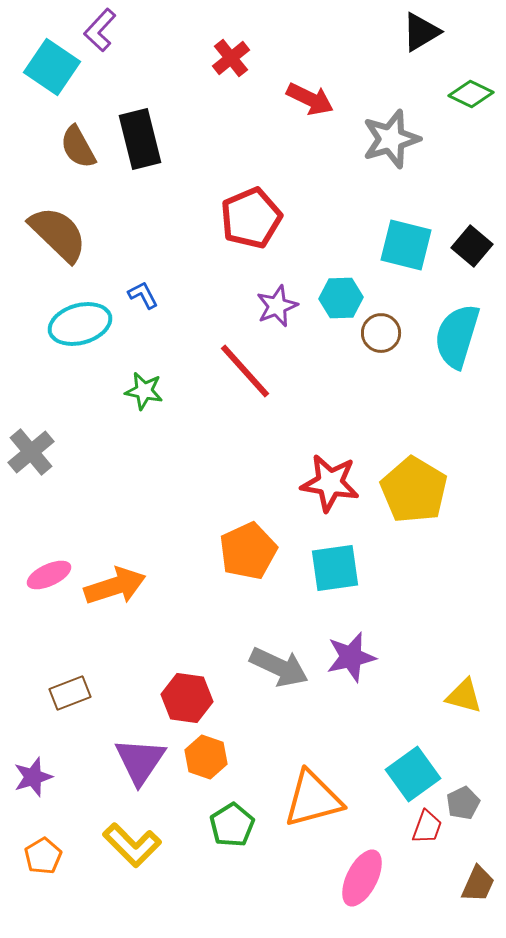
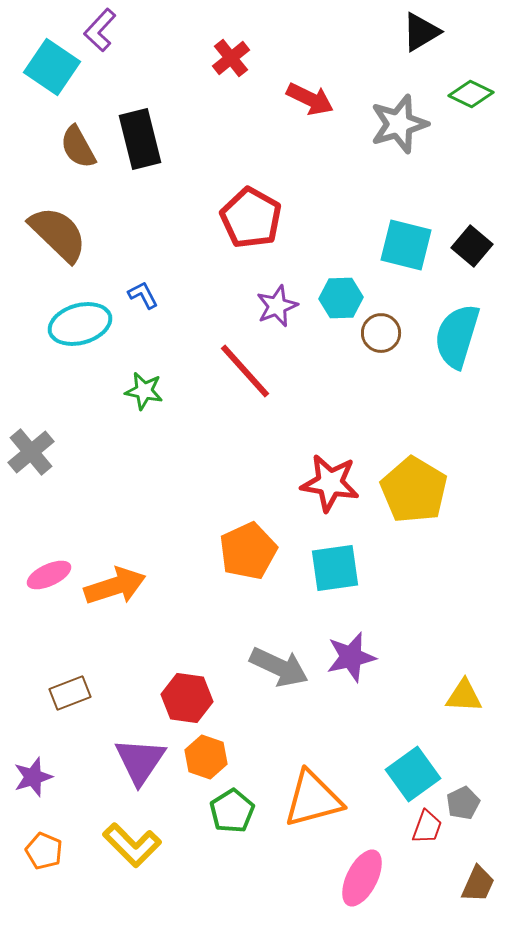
gray star at (391, 139): moved 8 px right, 15 px up
red pentagon at (251, 218): rotated 20 degrees counterclockwise
yellow triangle at (464, 696): rotated 12 degrees counterclockwise
green pentagon at (232, 825): moved 14 px up
orange pentagon at (43, 856): moved 1 px right, 5 px up; rotated 18 degrees counterclockwise
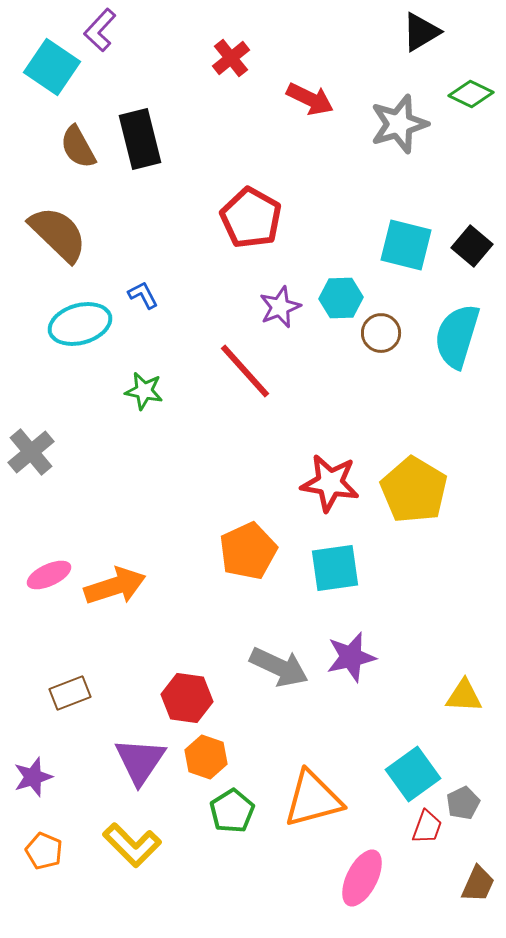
purple star at (277, 306): moved 3 px right, 1 px down
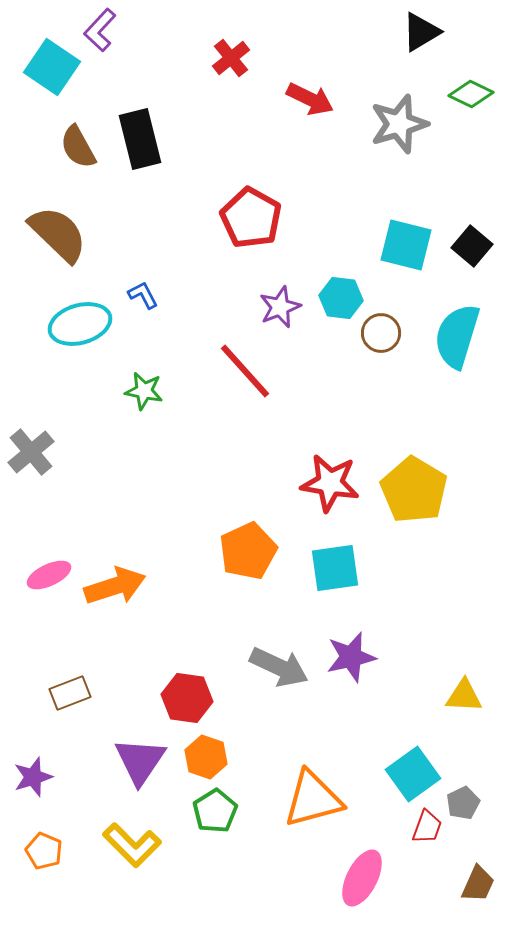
cyan hexagon at (341, 298): rotated 9 degrees clockwise
green pentagon at (232, 811): moved 17 px left
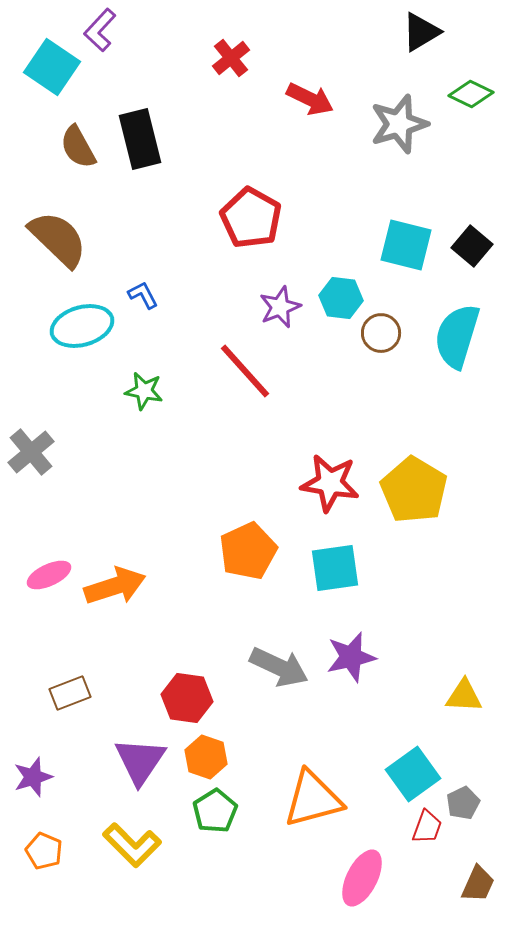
brown semicircle at (58, 234): moved 5 px down
cyan ellipse at (80, 324): moved 2 px right, 2 px down
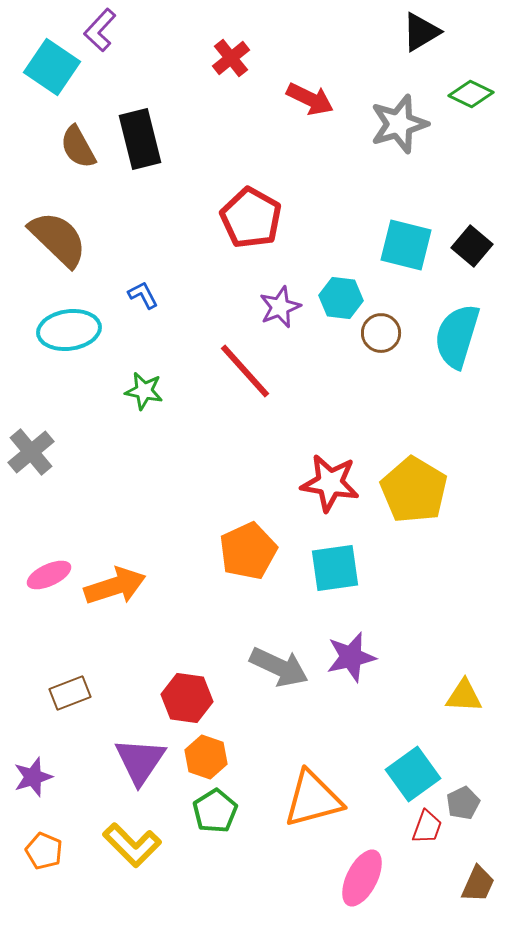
cyan ellipse at (82, 326): moved 13 px left, 4 px down; rotated 8 degrees clockwise
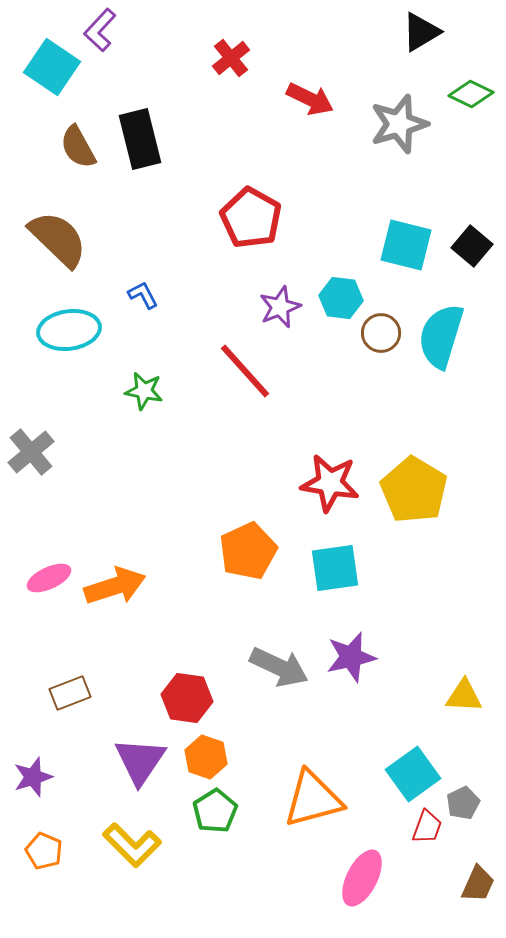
cyan semicircle at (457, 336): moved 16 px left
pink ellipse at (49, 575): moved 3 px down
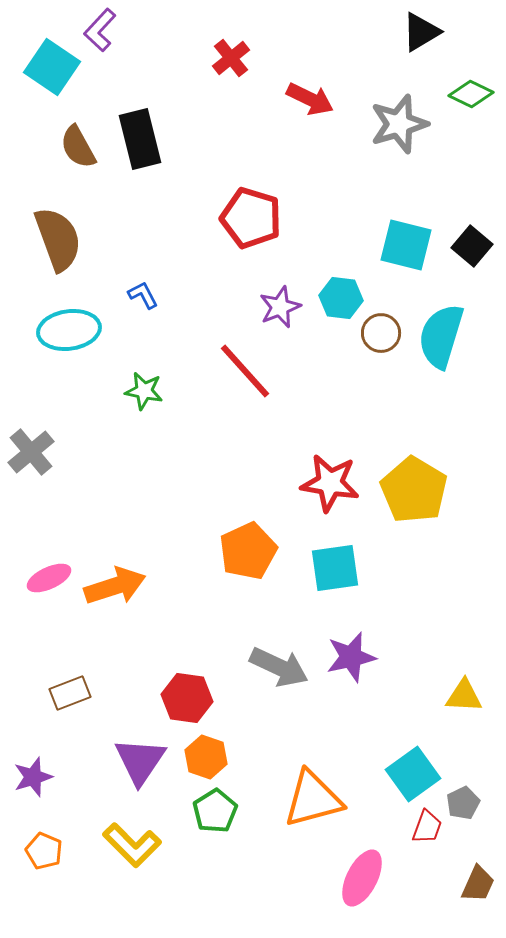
red pentagon at (251, 218): rotated 12 degrees counterclockwise
brown semicircle at (58, 239): rotated 26 degrees clockwise
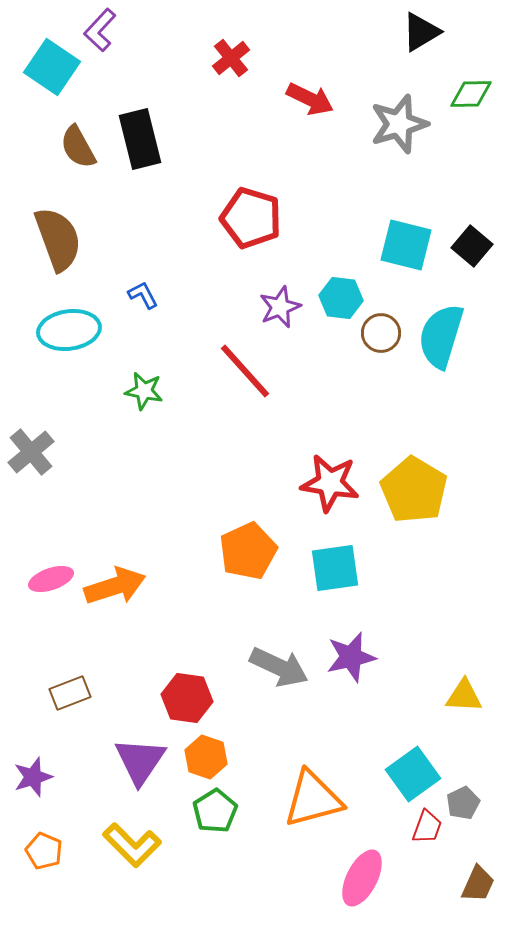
green diamond at (471, 94): rotated 27 degrees counterclockwise
pink ellipse at (49, 578): moved 2 px right, 1 px down; rotated 6 degrees clockwise
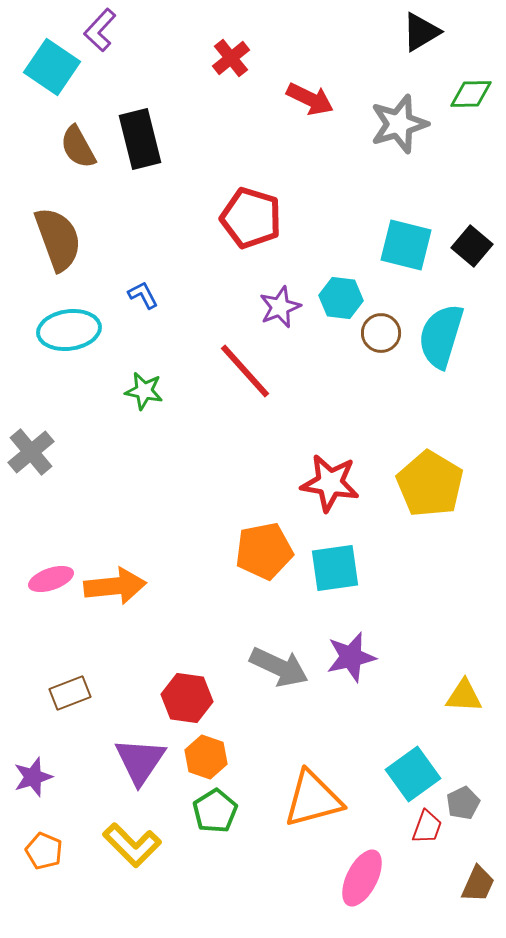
yellow pentagon at (414, 490): moved 16 px right, 6 px up
orange pentagon at (248, 551): moved 16 px right; rotated 14 degrees clockwise
orange arrow at (115, 586): rotated 12 degrees clockwise
